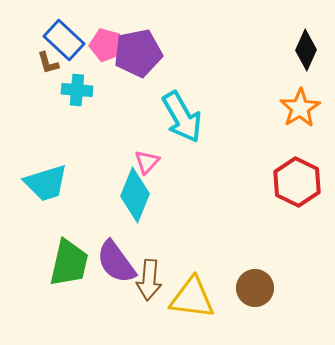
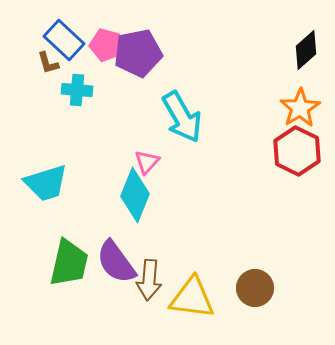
black diamond: rotated 24 degrees clockwise
red hexagon: moved 31 px up
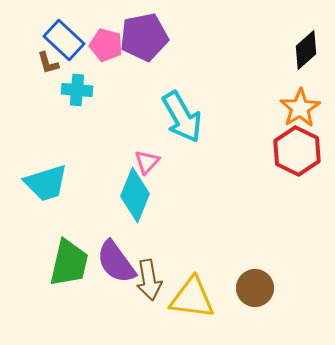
purple pentagon: moved 6 px right, 16 px up
brown arrow: rotated 15 degrees counterclockwise
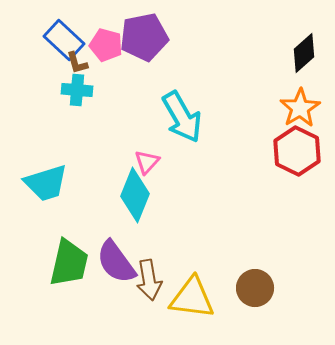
black diamond: moved 2 px left, 3 px down
brown L-shape: moved 29 px right
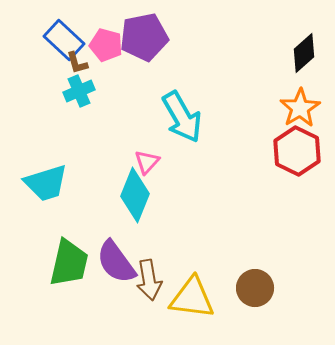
cyan cross: moved 2 px right, 1 px down; rotated 28 degrees counterclockwise
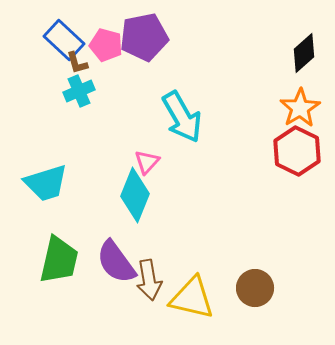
green trapezoid: moved 10 px left, 3 px up
yellow triangle: rotated 6 degrees clockwise
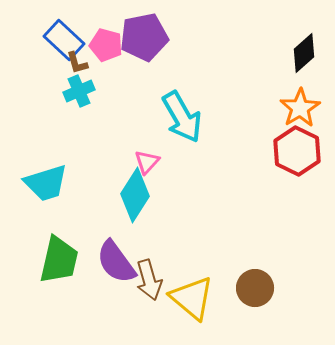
cyan diamond: rotated 10 degrees clockwise
brown arrow: rotated 6 degrees counterclockwise
yellow triangle: rotated 27 degrees clockwise
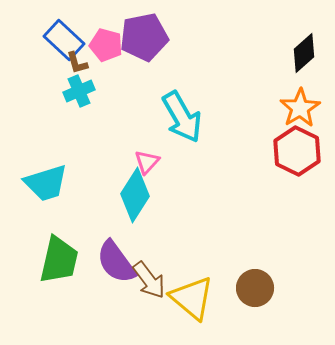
brown arrow: rotated 21 degrees counterclockwise
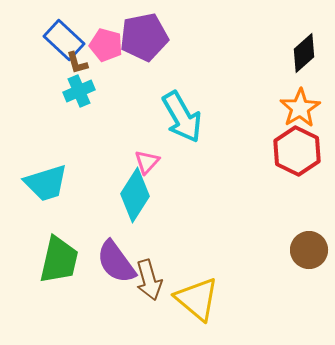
brown arrow: rotated 21 degrees clockwise
brown circle: moved 54 px right, 38 px up
yellow triangle: moved 5 px right, 1 px down
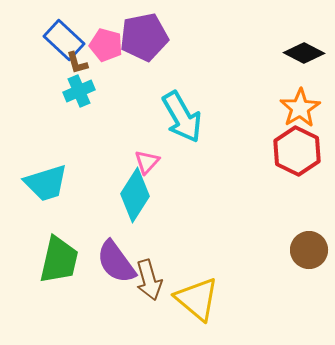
black diamond: rotated 69 degrees clockwise
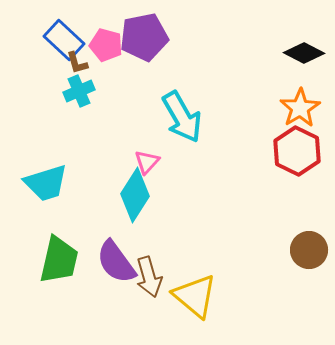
brown arrow: moved 3 px up
yellow triangle: moved 2 px left, 3 px up
